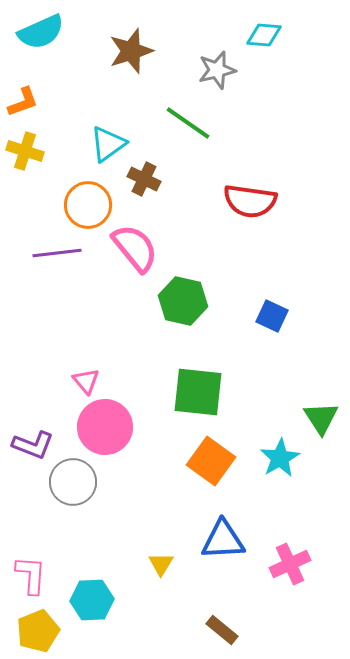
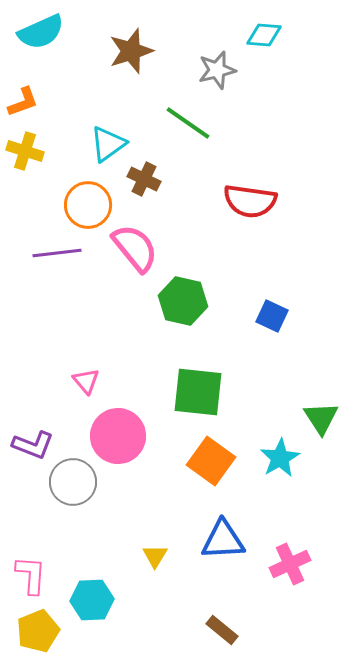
pink circle: moved 13 px right, 9 px down
yellow triangle: moved 6 px left, 8 px up
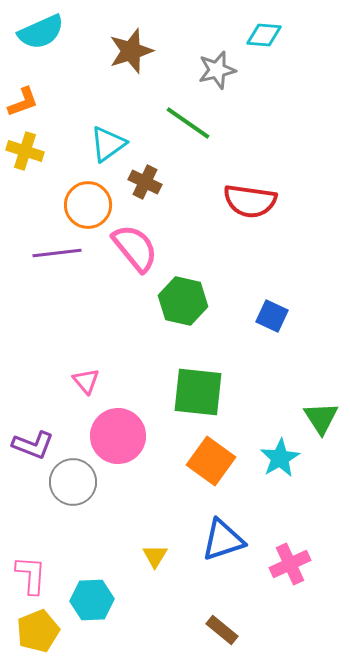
brown cross: moved 1 px right, 3 px down
blue triangle: rotated 15 degrees counterclockwise
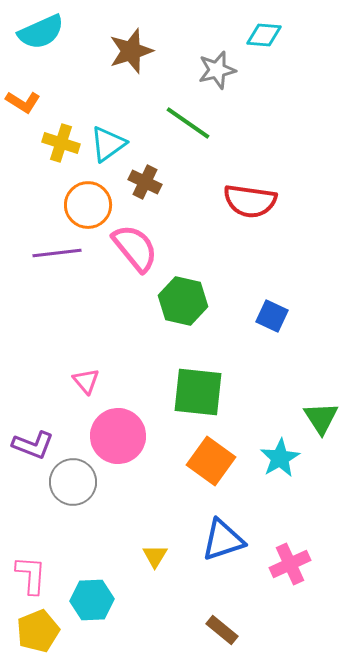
orange L-shape: rotated 52 degrees clockwise
yellow cross: moved 36 px right, 8 px up
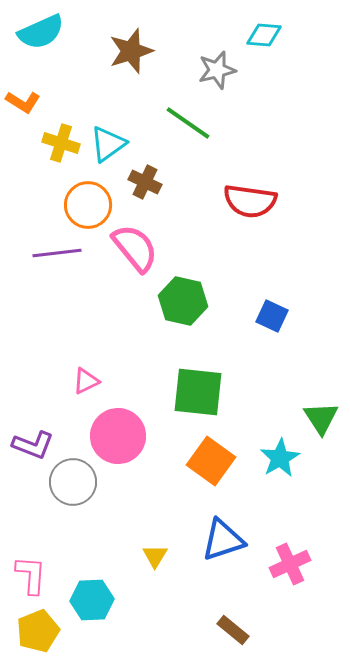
pink triangle: rotated 44 degrees clockwise
brown rectangle: moved 11 px right
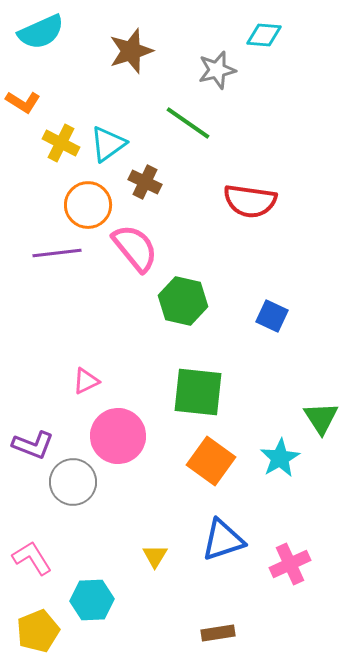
yellow cross: rotated 9 degrees clockwise
pink L-shape: moved 1 px right, 17 px up; rotated 36 degrees counterclockwise
brown rectangle: moved 15 px left, 3 px down; rotated 48 degrees counterclockwise
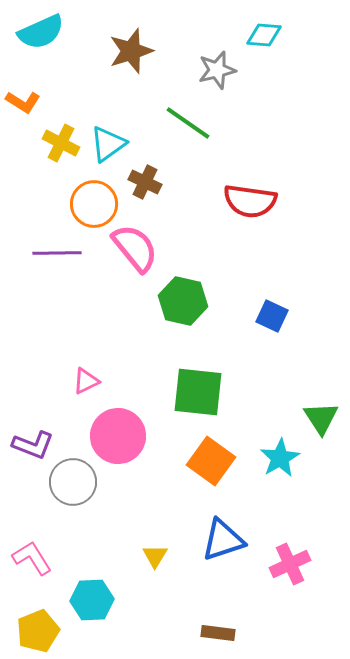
orange circle: moved 6 px right, 1 px up
purple line: rotated 6 degrees clockwise
brown rectangle: rotated 16 degrees clockwise
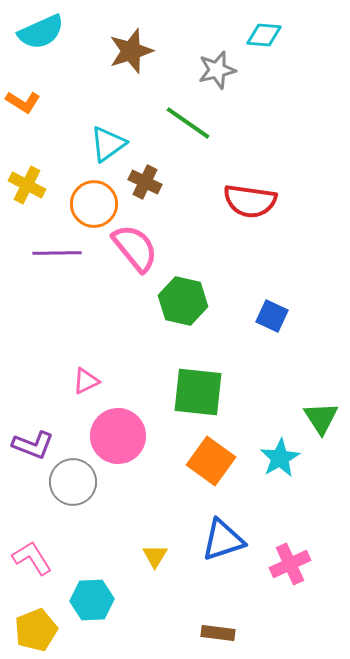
yellow cross: moved 34 px left, 42 px down
yellow pentagon: moved 2 px left, 1 px up
